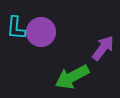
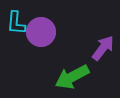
cyan L-shape: moved 5 px up
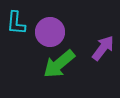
purple circle: moved 9 px right
green arrow: moved 13 px left, 13 px up; rotated 12 degrees counterclockwise
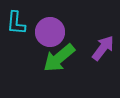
green arrow: moved 6 px up
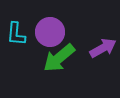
cyan L-shape: moved 11 px down
purple arrow: rotated 24 degrees clockwise
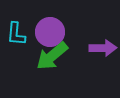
purple arrow: rotated 28 degrees clockwise
green arrow: moved 7 px left, 2 px up
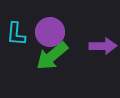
purple arrow: moved 2 px up
